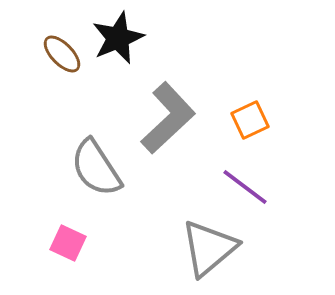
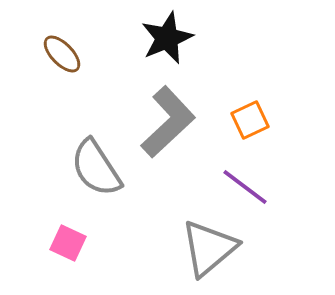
black star: moved 49 px right
gray L-shape: moved 4 px down
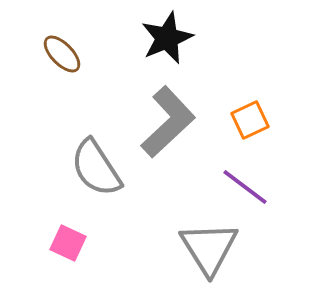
gray triangle: rotated 22 degrees counterclockwise
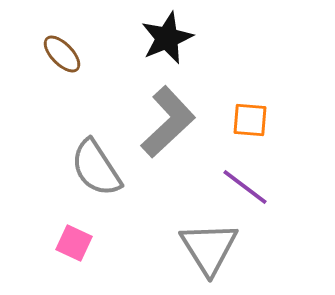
orange square: rotated 30 degrees clockwise
pink square: moved 6 px right
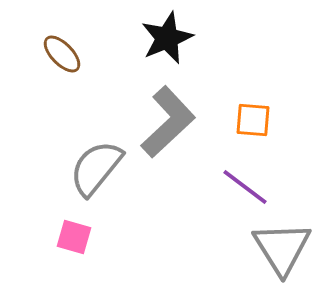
orange square: moved 3 px right
gray semicircle: rotated 72 degrees clockwise
pink square: moved 6 px up; rotated 9 degrees counterclockwise
gray triangle: moved 73 px right
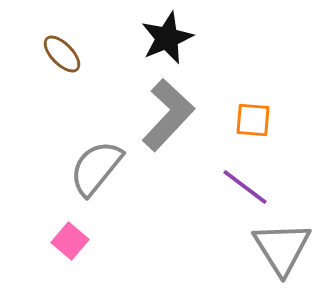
gray L-shape: moved 7 px up; rotated 4 degrees counterclockwise
pink square: moved 4 px left, 4 px down; rotated 24 degrees clockwise
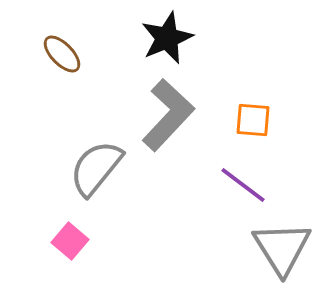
purple line: moved 2 px left, 2 px up
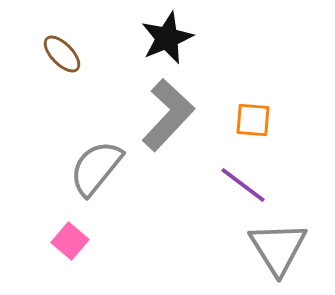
gray triangle: moved 4 px left
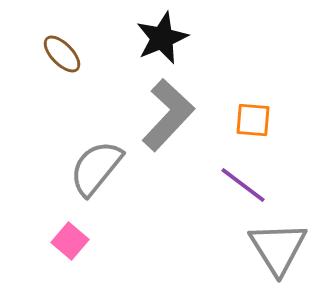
black star: moved 5 px left
